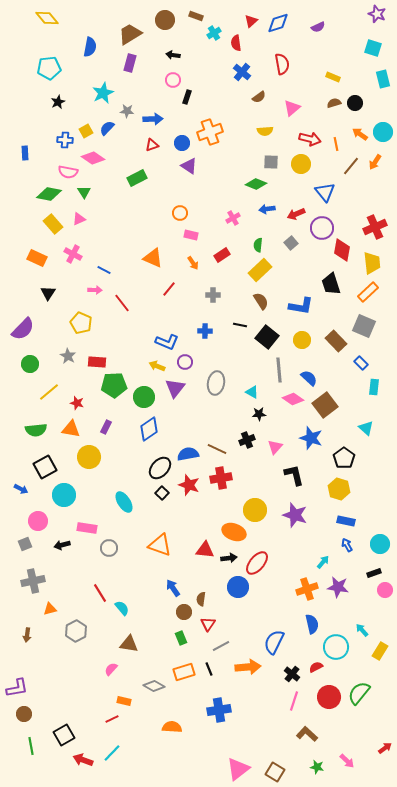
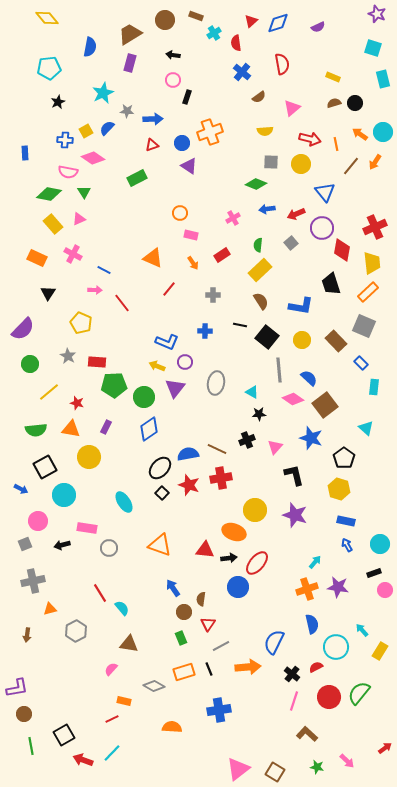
cyan arrow at (323, 562): moved 8 px left
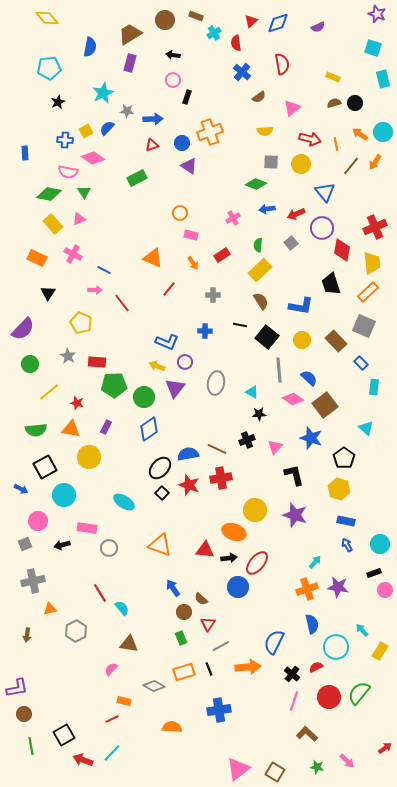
cyan ellipse at (124, 502): rotated 25 degrees counterclockwise
brown semicircle at (201, 599): rotated 56 degrees counterclockwise
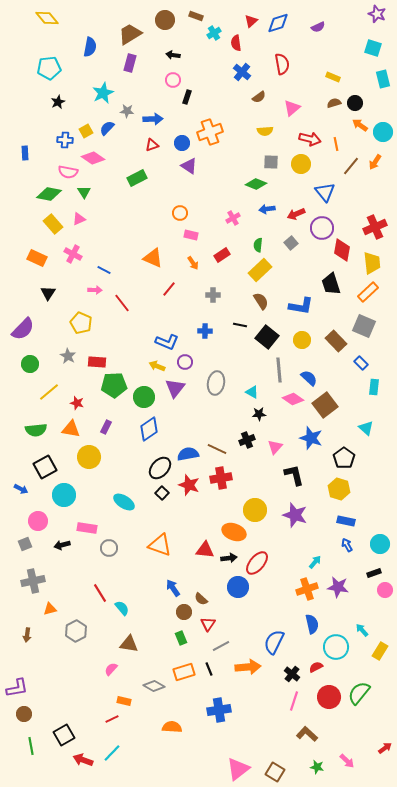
orange arrow at (360, 134): moved 9 px up
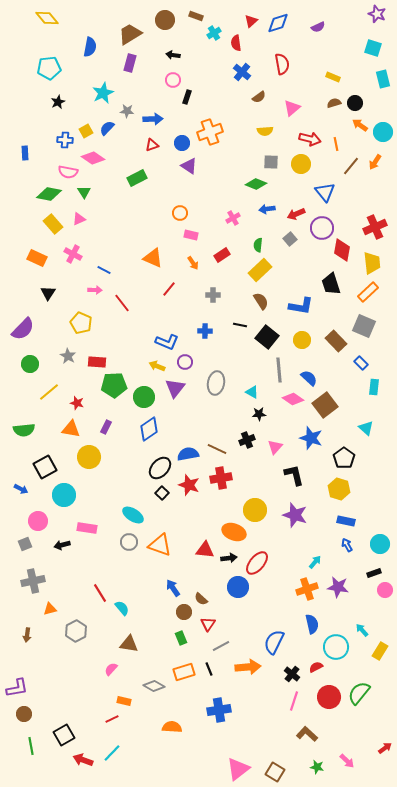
gray square at (291, 243): moved 1 px left, 4 px up
green semicircle at (36, 430): moved 12 px left
cyan ellipse at (124, 502): moved 9 px right, 13 px down
gray circle at (109, 548): moved 20 px right, 6 px up
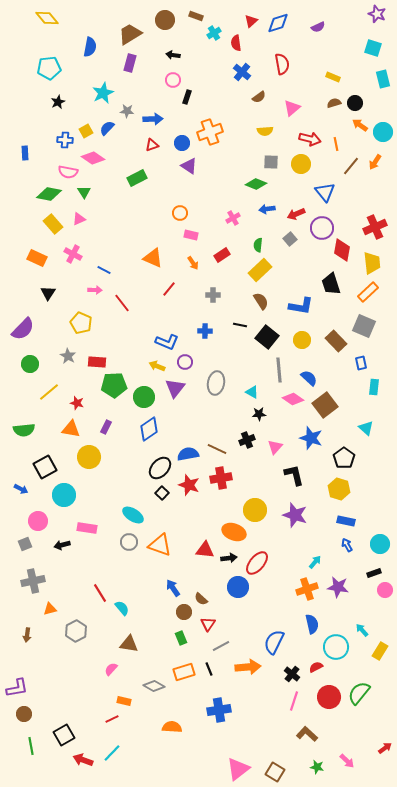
blue rectangle at (361, 363): rotated 32 degrees clockwise
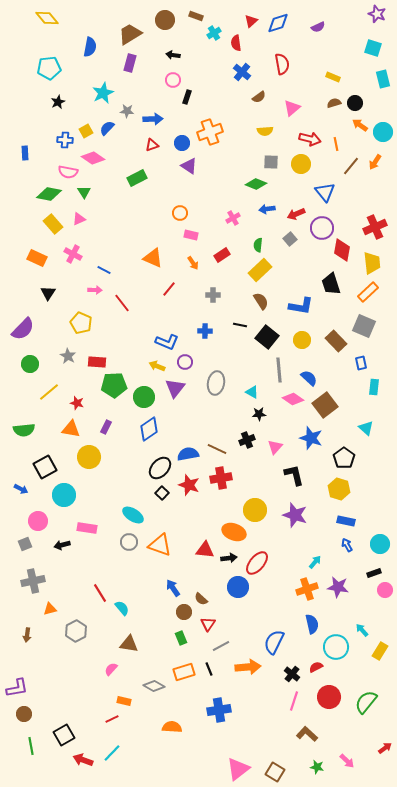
green semicircle at (359, 693): moved 7 px right, 9 px down
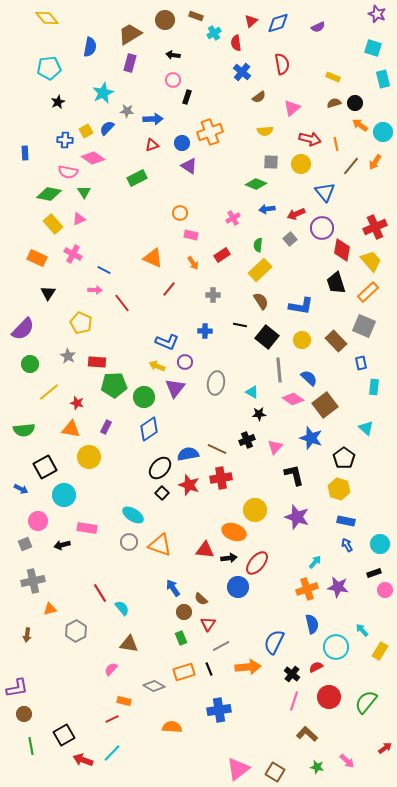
yellow trapezoid at (372, 263): moved 1 px left, 2 px up; rotated 35 degrees counterclockwise
black trapezoid at (331, 284): moved 5 px right, 1 px up
purple star at (295, 515): moved 2 px right, 2 px down
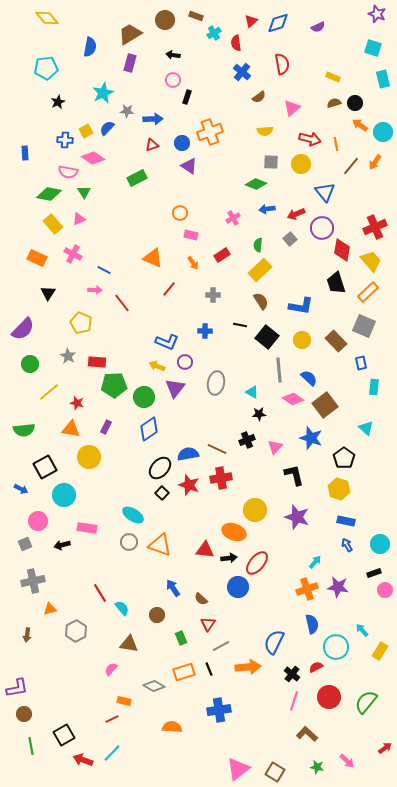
cyan pentagon at (49, 68): moved 3 px left
brown circle at (184, 612): moved 27 px left, 3 px down
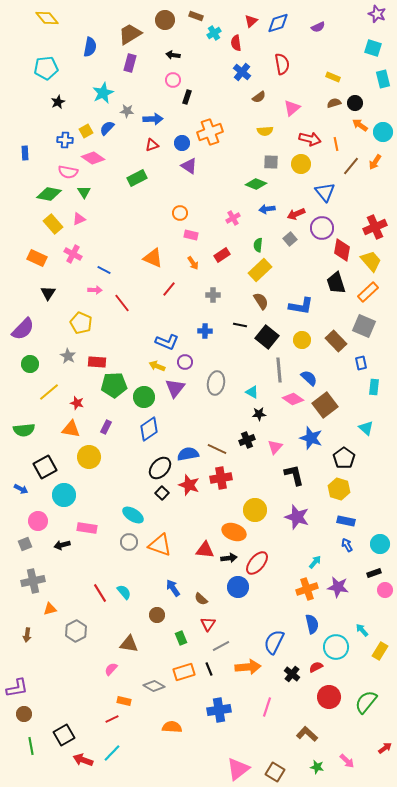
cyan semicircle at (122, 608): moved 2 px right, 16 px up
pink line at (294, 701): moved 27 px left, 6 px down
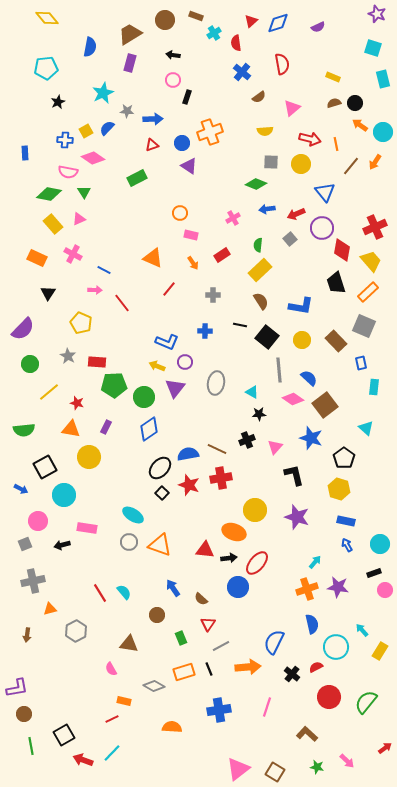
pink semicircle at (111, 669): rotated 72 degrees counterclockwise
